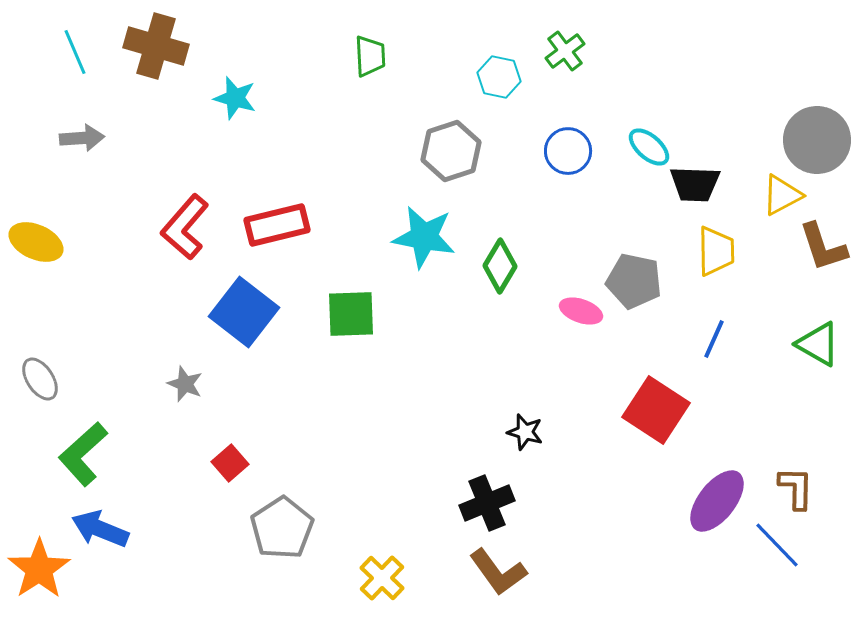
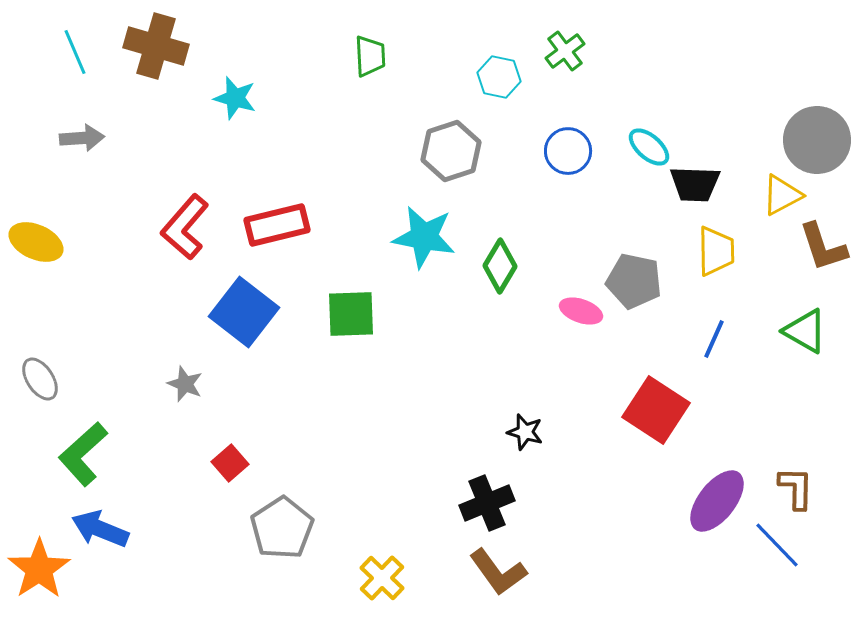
green triangle at (818, 344): moved 13 px left, 13 px up
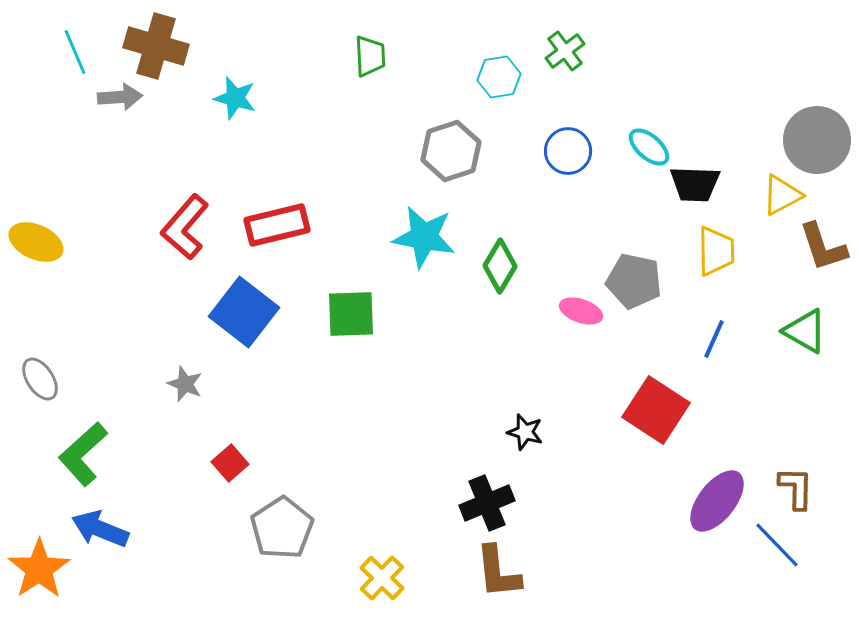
cyan hexagon at (499, 77): rotated 21 degrees counterclockwise
gray arrow at (82, 138): moved 38 px right, 41 px up
brown L-shape at (498, 572): rotated 30 degrees clockwise
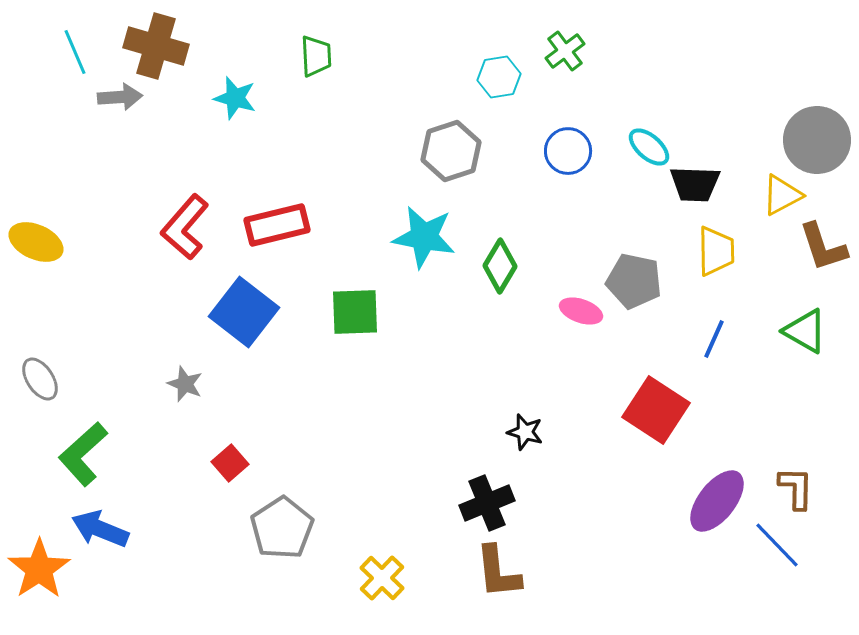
green trapezoid at (370, 56): moved 54 px left
green square at (351, 314): moved 4 px right, 2 px up
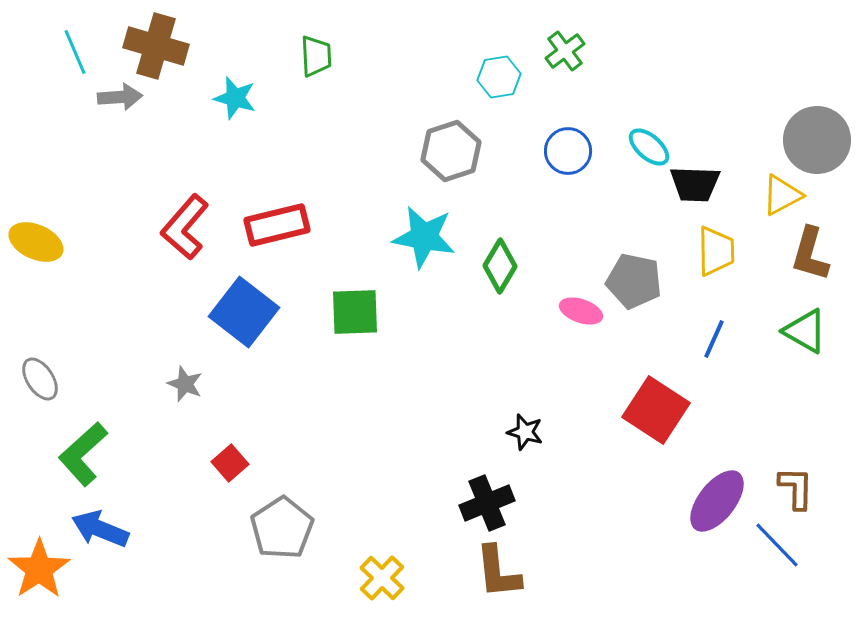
brown L-shape at (823, 247): moved 13 px left, 7 px down; rotated 34 degrees clockwise
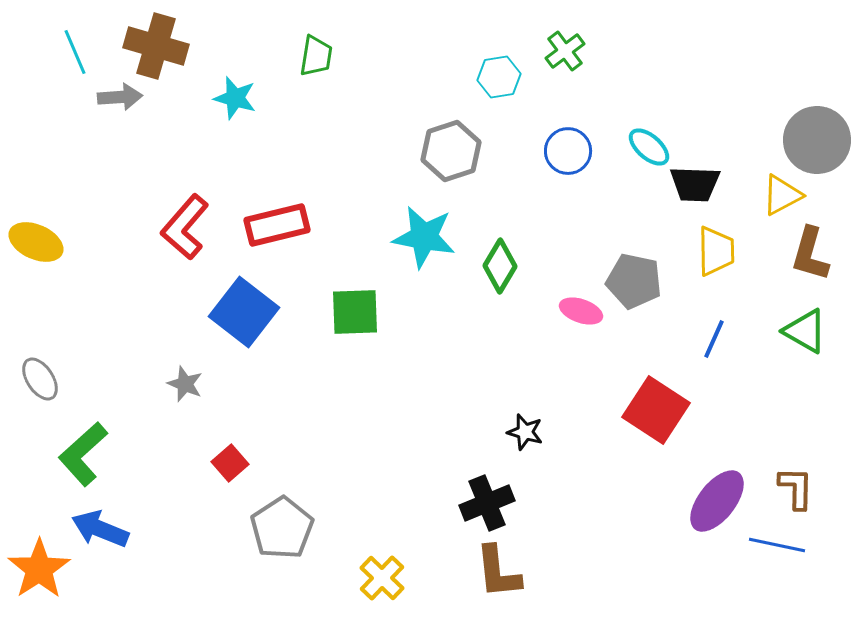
green trapezoid at (316, 56): rotated 12 degrees clockwise
blue line at (777, 545): rotated 34 degrees counterclockwise
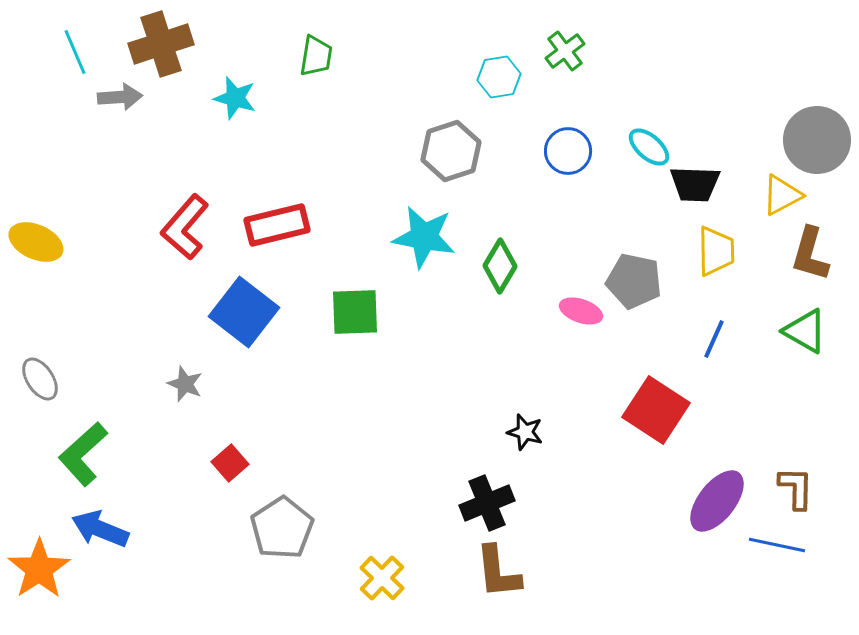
brown cross at (156, 46): moved 5 px right, 2 px up; rotated 34 degrees counterclockwise
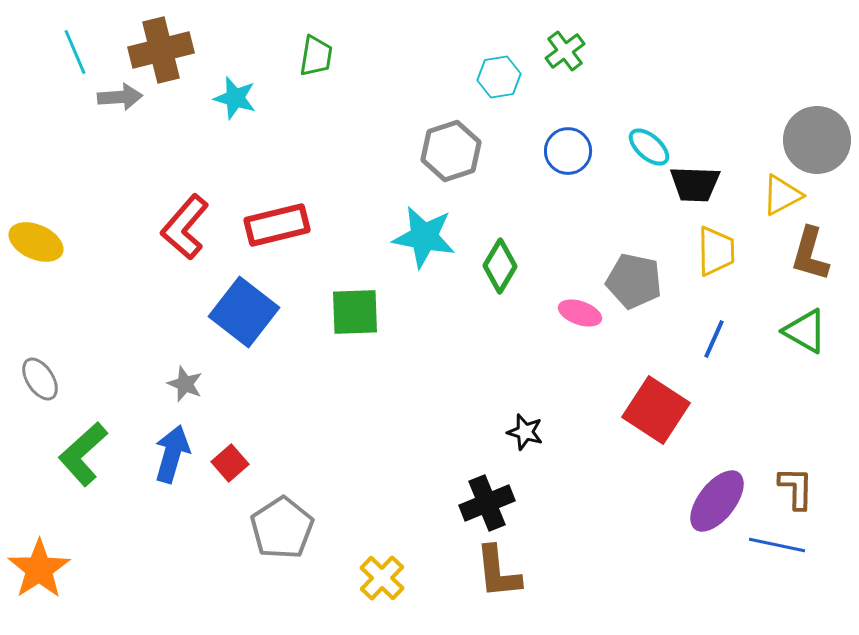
brown cross at (161, 44): moved 6 px down; rotated 4 degrees clockwise
pink ellipse at (581, 311): moved 1 px left, 2 px down
blue arrow at (100, 529): moved 72 px right, 75 px up; rotated 84 degrees clockwise
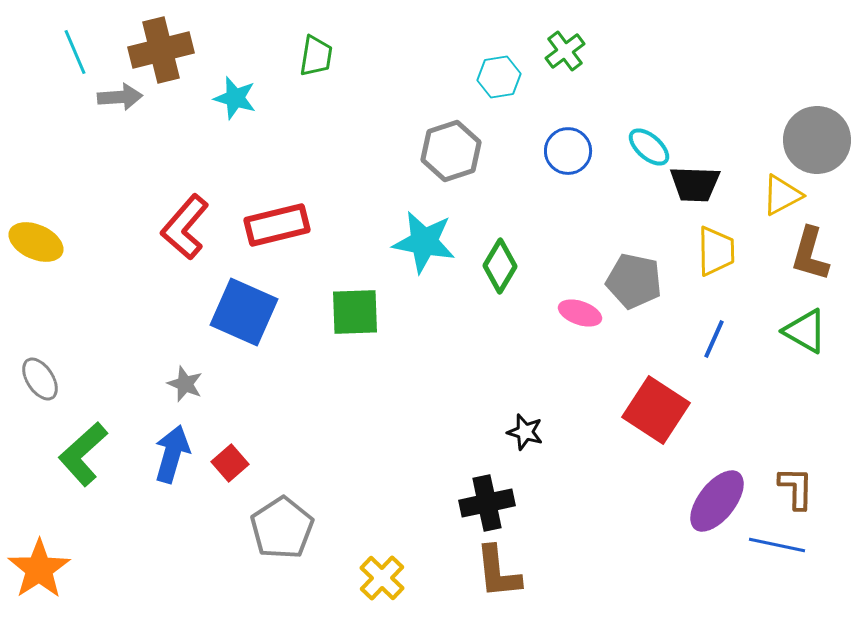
cyan star at (424, 237): moved 5 px down
blue square at (244, 312): rotated 14 degrees counterclockwise
black cross at (487, 503): rotated 10 degrees clockwise
